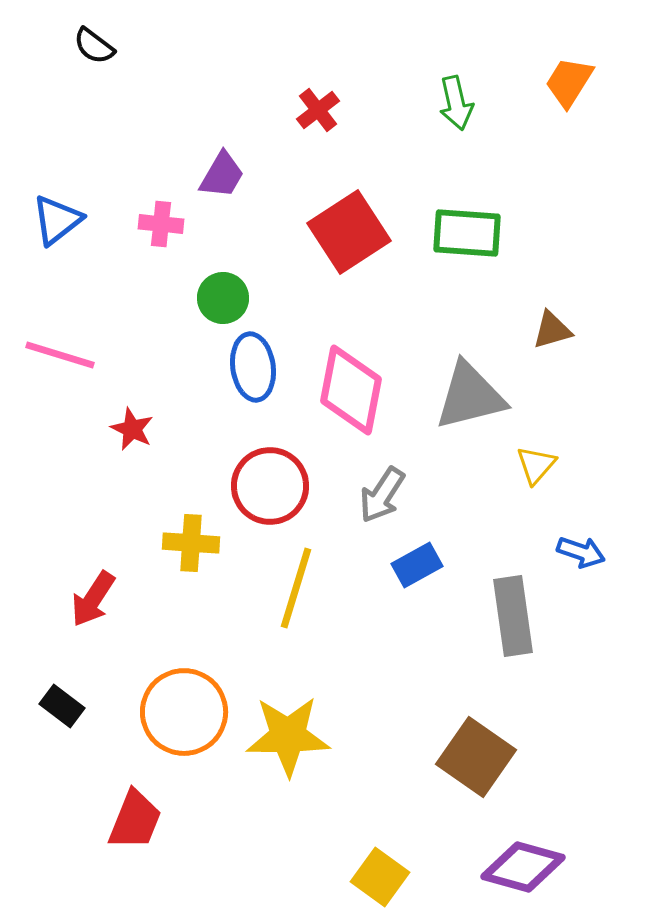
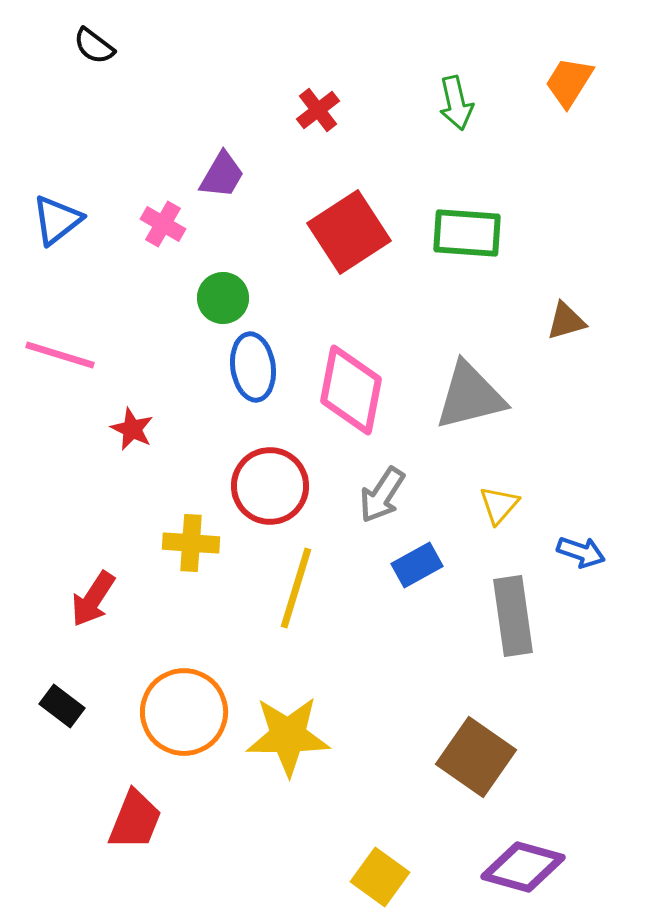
pink cross: moved 2 px right; rotated 24 degrees clockwise
brown triangle: moved 14 px right, 9 px up
yellow triangle: moved 37 px left, 40 px down
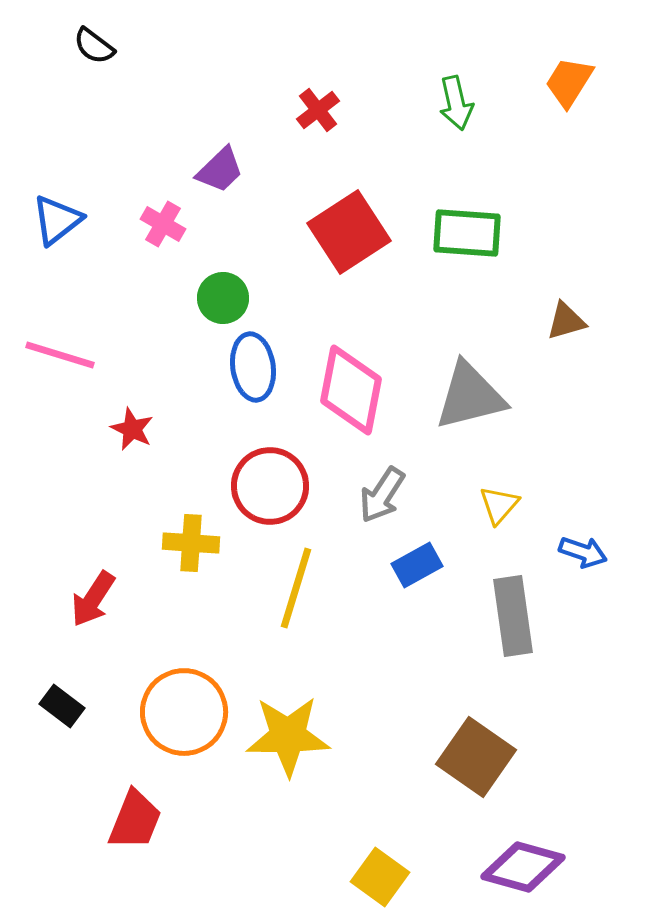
purple trapezoid: moved 2 px left, 5 px up; rotated 16 degrees clockwise
blue arrow: moved 2 px right
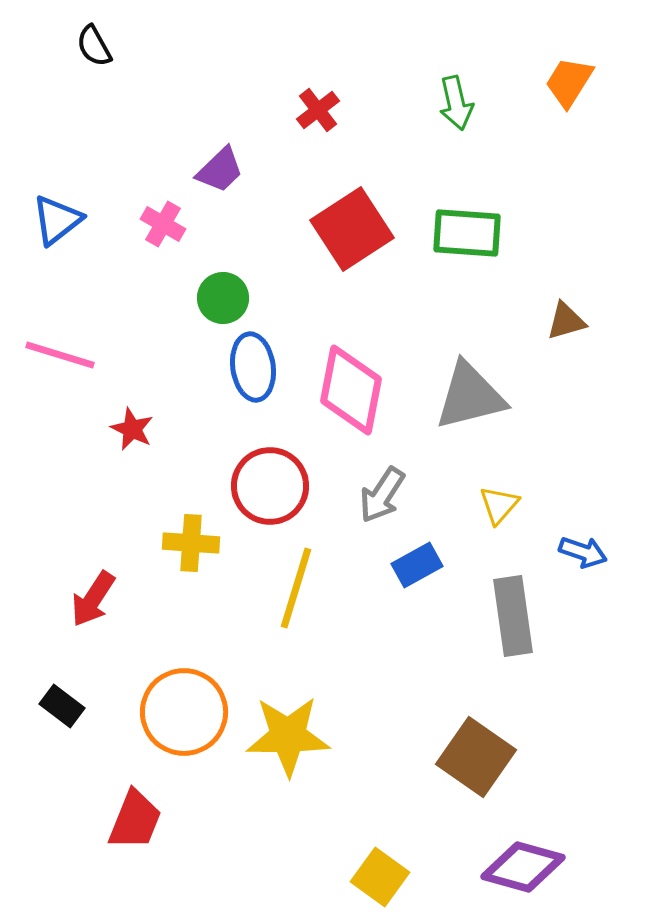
black semicircle: rotated 24 degrees clockwise
red square: moved 3 px right, 3 px up
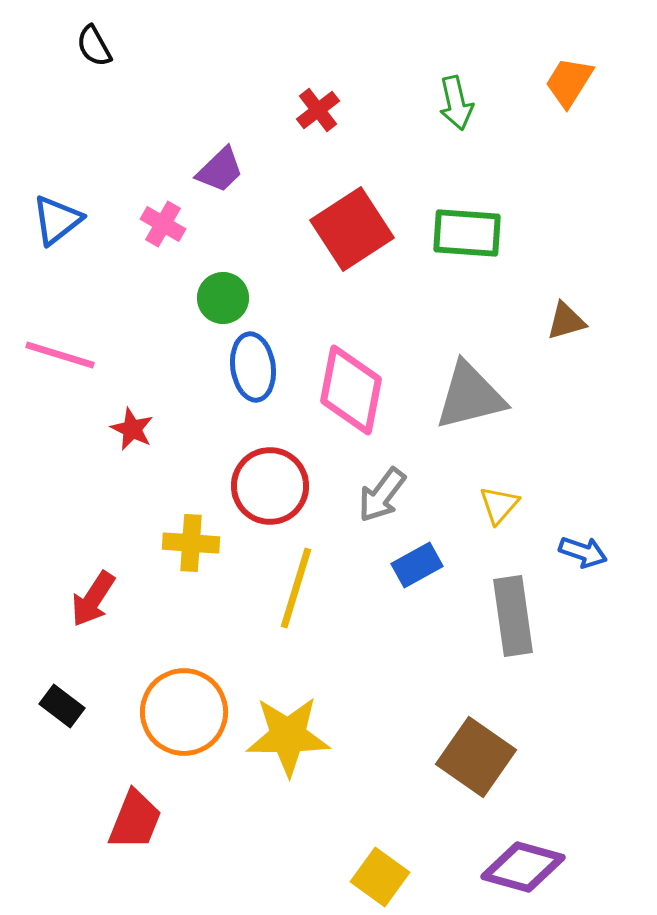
gray arrow: rotated 4 degrees clockwise
